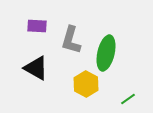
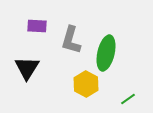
black triangle: moved 9 px left; rotated 32 degrees clockwise
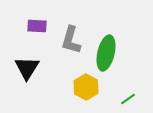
yellow hexagon: moved 3 px down
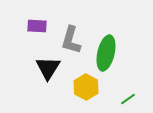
black triangle: moved 21 px right
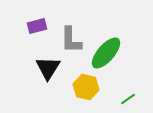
purple rectangle: rotated 18 degrees counterclockwise
gray L-shape: rotated 16 degrees counterclockwise
green ellipse: rotated 28 degrees clockwise
yellow hexagon: rotated 15 degrees counterclockwise
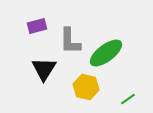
gray L-shape: moved 1 px left, 1 px down
green ellipse: rotated 12 degrees clockwise
black triangle: moved 4 px left, 1 px down
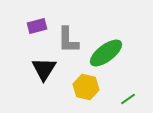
gray L-shape: moved 2 px left, 1 px up
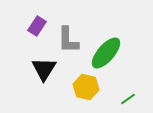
purple rectangle: rotated 42 degrees counterclockwise
green ellipse: rotated 12 degrees counterclockwise
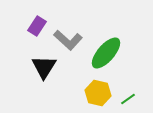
gray L-shape: rotated 48 degrees counterclockwise
black triangle: moved 2 px up
yellow hexagon: moved 12 px right, 6 px down
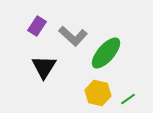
gray L-shape: moved 5 px right, 4 px up
